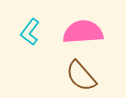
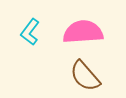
brown semicircle: moved 4 px right
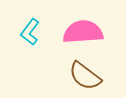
brown semicircle: rotated 12 degrees counterclockwise
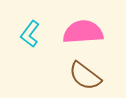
cyan L-shape: moved 2 px down
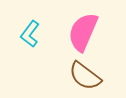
pink semicircle: rotated 63 degrees counterclockwise
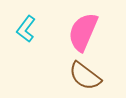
cyan L-shape: moved 4 px left, 5 px up
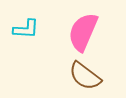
cyan L-shape: rotated 124 degrees counterclockwise
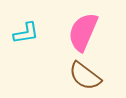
cyan L-shape: moved 4 px down; rotated 12 degrees counterclockwise
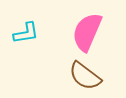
pink semicircle: moved 4 px right
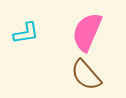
brown semicircle: moved 1 px right, 1 px up; rotated 12 degrees clockwise
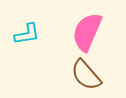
cyan L-shape: moved 1 px right, 1 px down
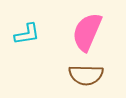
brown semicircle: rotated 48 degrees counterclockwise
